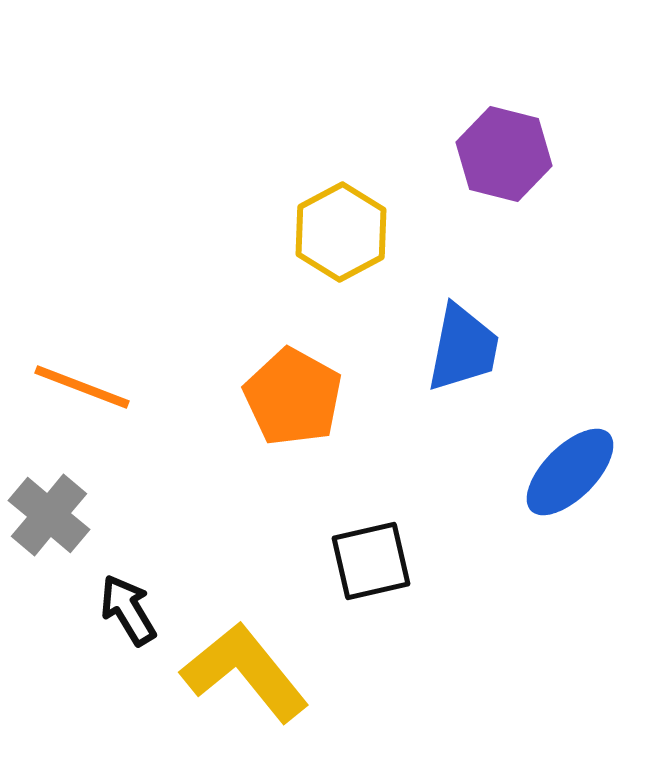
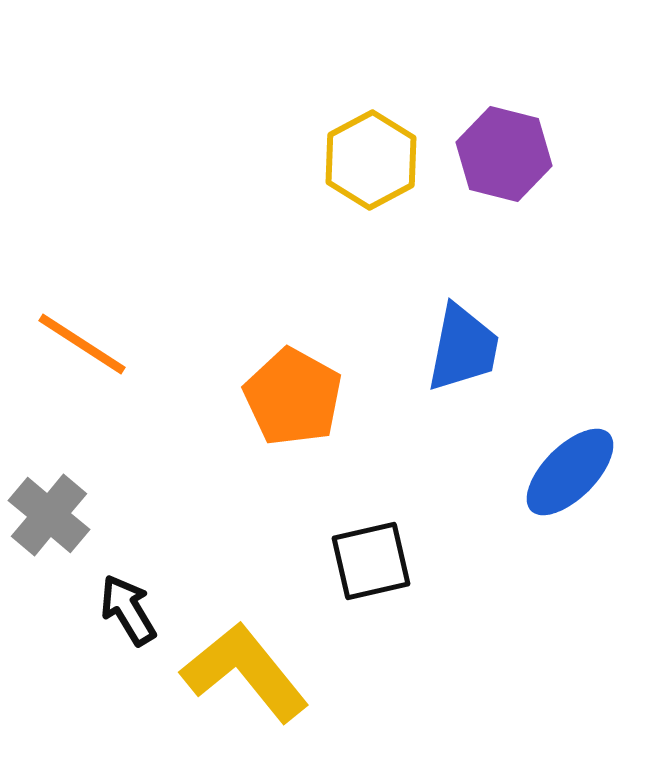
yellow hexagon: moved 30 px right, 72 px up
orange line: moved 43 px up; rotated 12 degrees clockwise
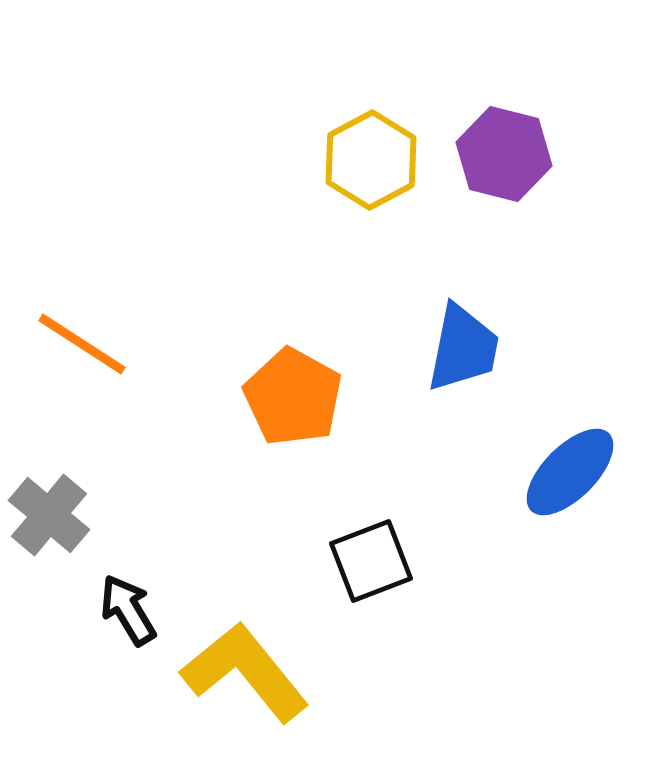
black square: rotated 8 degrees counterclockwise
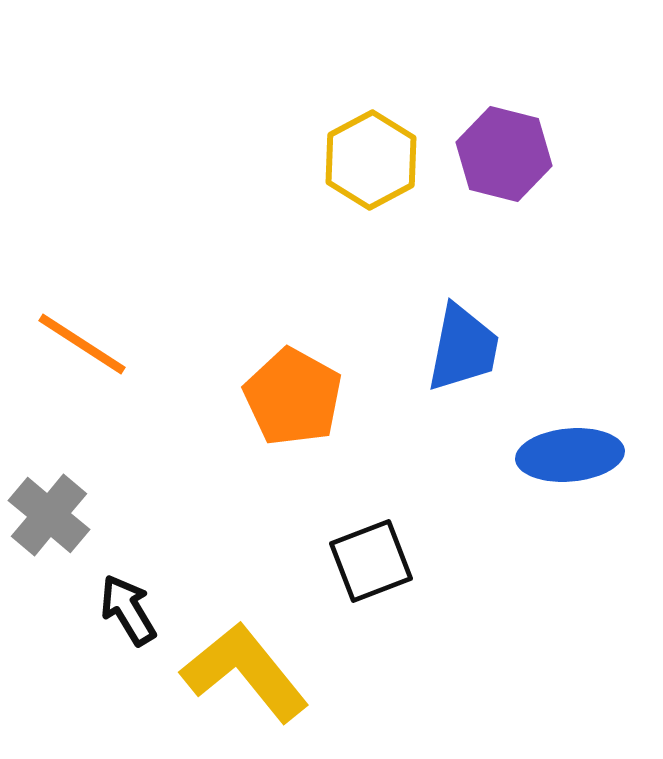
blue ellipse: moved 17 px up; rotated 40 degrees clockwise
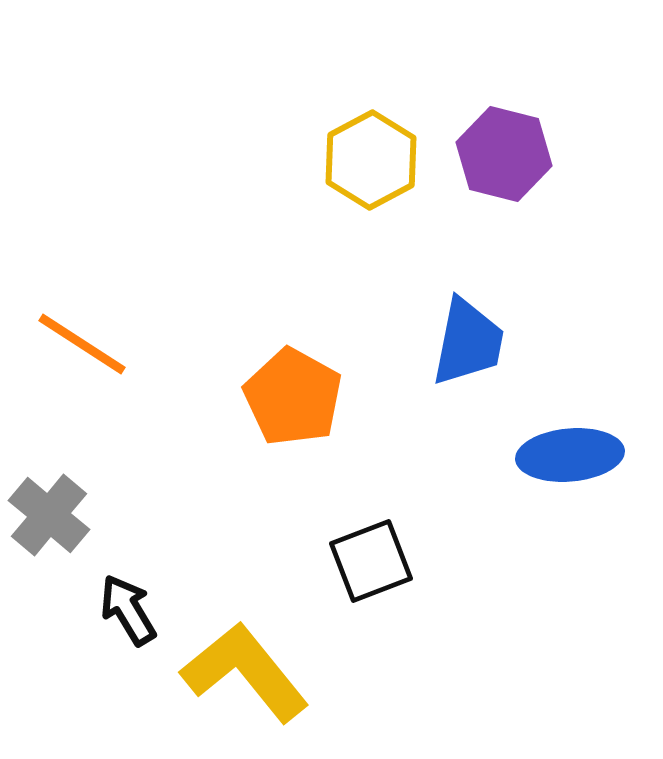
blue trapezoid: moved 5 px right, 6 px up
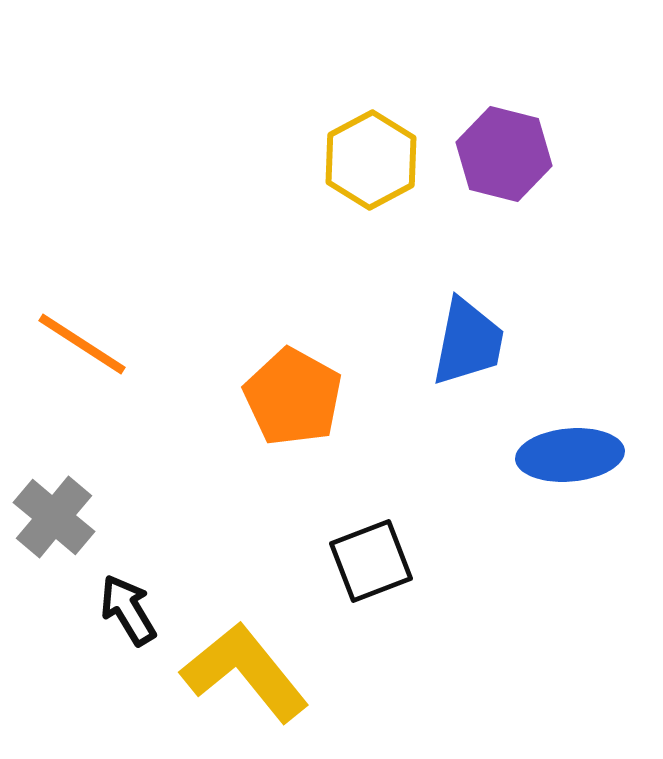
gray cross: moved 5 px right, 2 px down
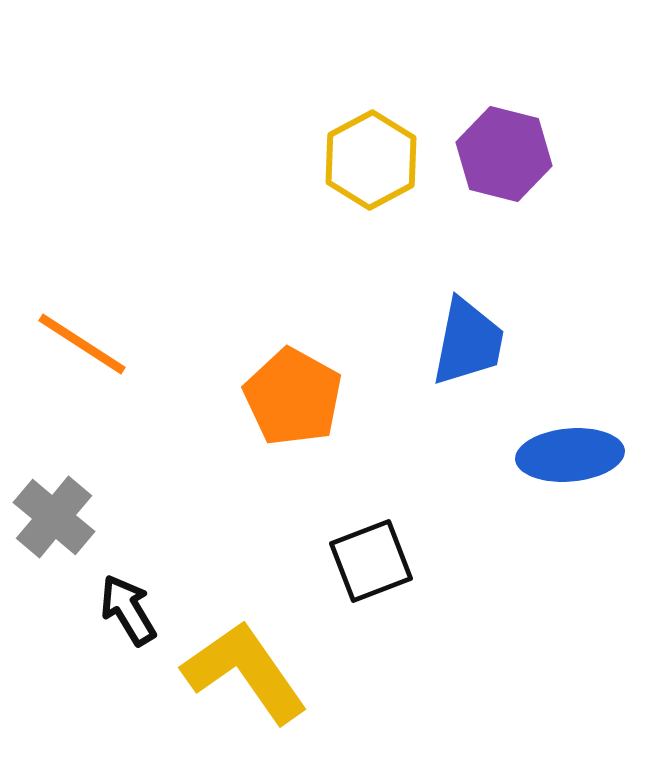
yellow L-shape: rotated 4 degrees clockwise
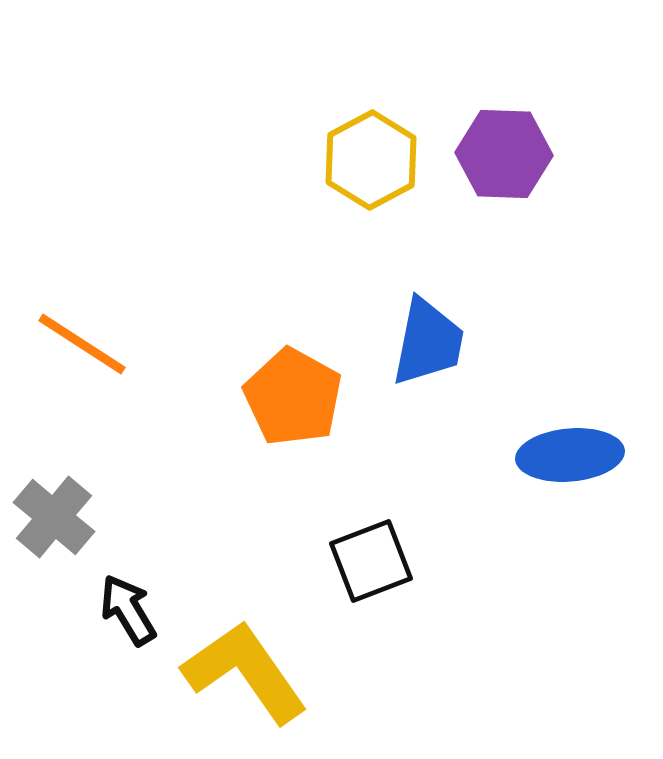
purple hexagon: rotated 12 degrees counterclockwise
blue trapezoid: moved 40 px left
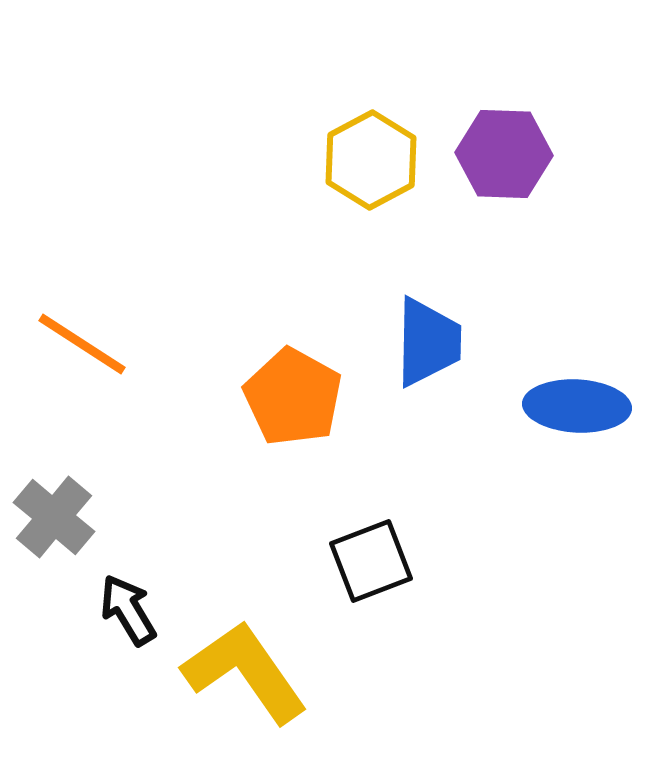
blue trapezoid: rotated 10 degrees counterclockwise
blue ellipse: moved 7 px right, 49 px up; rotated 8 degrees clockwise
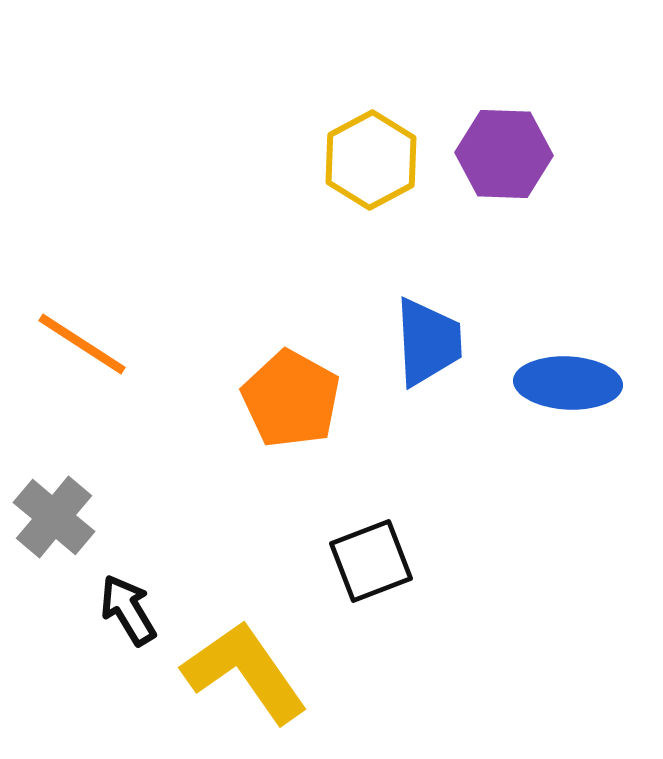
blue trapezoid: rotated 4 degrees counterclockwise
orange pentagon: moved 2 px left, 2 px down
blue ellipse: moved 9 px left, 23 px up
